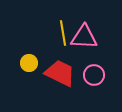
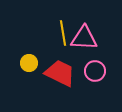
pink triangle: moved 1 px down
pink circle: moved 1 px right, 4 px up
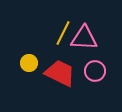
yellow line: rotated 35 degrees clockwise
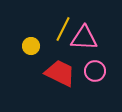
yellow line: moved 4 px up
yellow circle: moved 2 px right, 17 px up
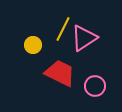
pink triangle: rotated 36 degrees counterclockwise
yellow circle: moved 2 px right, 1 px up
pink circle: moved 15 px down
